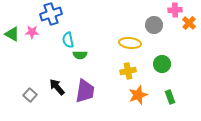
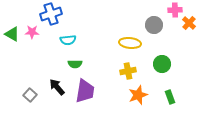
cyan semicircle: rotated 84 degrees counterclockwise
green semicircle: moved 5 px left, 9 px down
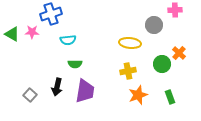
orange cross: moved 10 px left, 30 px down
black arrow: rotated 126 degrees counterclockwise
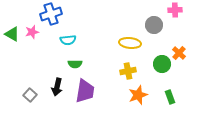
pink star: rotated 16 degrees counterclockwise
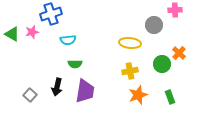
yellow cross: moved 2 px right
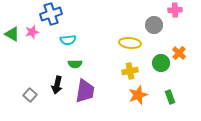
green circle: moved 1 px left, 1 px up
black arrow: moved 2 px up
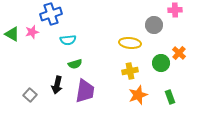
green semicircle: rotated 16 degrees counterclockwise
